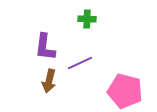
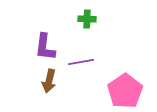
purple line: moved 1 px right, 1 px up; rotated 15 degrees clockwise
pink pentagon: rotated 24 degrees clockwise
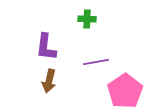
purple L-shape: moved 1 px right
purple line: moved 15 px right
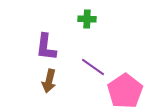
purple line: moved 3 px left, 5 px down; rotated 45 degrees clockwise
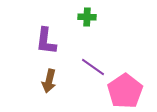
green cross: moved 2 px up
purple L-shape: moved 6 px up
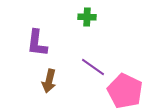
purple L-shape: moved 9 px left, 2 px down
pink pentagon: rotated 12 degrees counterclockwise
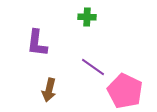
brown arrow: moved 9 px down
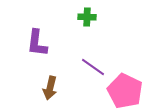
brown arrow: moved 1 px right, 2 px up
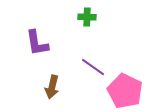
purple L-shape: rotated 16 degrees counterclockwise
brown arrow: moved 2 px right, 1 px up
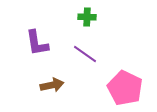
purple line: moved 8 px left, 13 px up
brown arrow: moved 2 px up; rotated 115 degrees counterclockwise
pink pentagon: moved 3 px up
